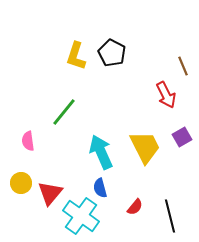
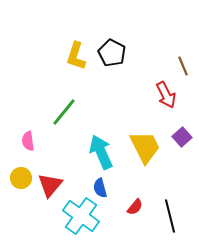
purple square: rotated 12 degrees counterclockwise
yellow circle: moved 5 px up
red triangle: moved 8 px up
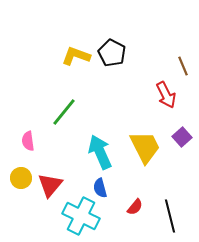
yellow L-shape: rotated 92 degrees clockwise
cyan arrow: moved 1 px left
cyan cross: rotated 9 degrees counterclockwise
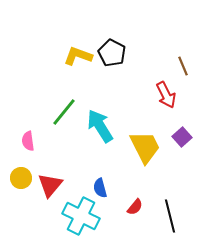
yellow L-shape: moved 2 px right
cyan arrow: moved 26 px up; rotated 8 degrees counterclockwise
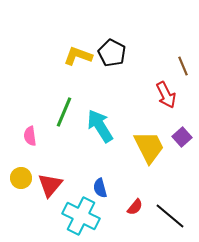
green line: rotated 16 degrees counterclockwise
pink semicircle: moved 2 px right, 5 px up
yellow trapezoid: moved 4 px right
black line: rotated 36 degrees counterclockwise
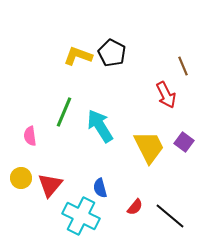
purple square: moved 2 px right, 5 px down; rotated 12 degrees counterclockwise
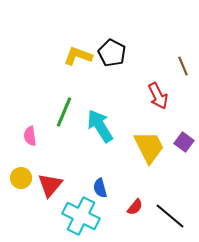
red arrow: moved 8 px left, 1 px down
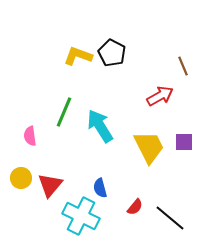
red arrow: moved 2 px right; rotated 92 degrees counterclockwise
purple square: rotated 36 degrees counterclockwise
black line: moved 2 px down
